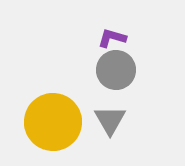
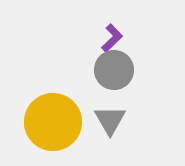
purple L-shape: rotated 120 degrees clockwise
gray circle: moved 2 px left
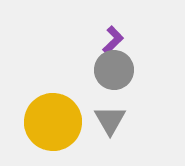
purple L-shape: moved 1 px right, 2 px down
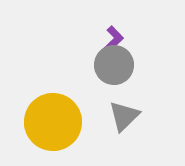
gray circle: moved 5 px up
gray triangle: moved 14 px right, 4 px up; rotated 16 degrees clockwise
